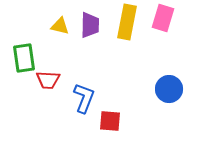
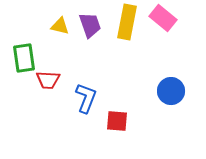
pink rectangle: rotated 68 degrees counterclockwise
purple trapezoid: rotated 20 degrees counterclockwise
blue circle: moved 2 px right, 2 px down
blue L-shape: moved 2 px right
red square: moved 7 px right
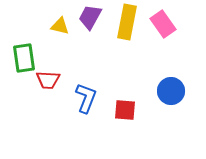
pink rectangle: moved 6 px down; rotated 16 degrees clockwise
purple trapezoid: moved 8 px up; rotated 132 degrees counterclockwise
red square: moved 8 px right, 11 px up
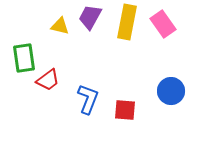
red trapezoid: rotated 40 degrees counterclockwise
blue L-shape: moved 2 px right, 1 px down
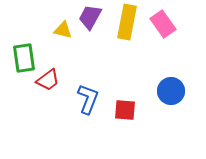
yellow triangle: moved 3 px right, 4 px down
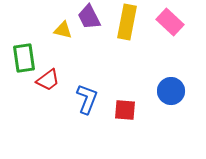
purple trapezoid: moved 1 px left; rotated 56 degrees counterclockwise
pink rectangle: moved 7 px right, 2 px up; rotated 12 degrees counterclockwise
blue L-shape: moved 1 px left
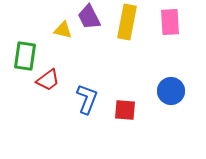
pink rectangle: rotated 44 degrees clockwise
green rectangle: moved 1 px right, 2 px up; rotated 16 degrees clockwise
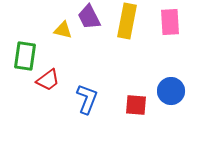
yellow rectangle: moved 1 px up
red square: moved 11 px right, 5 px up
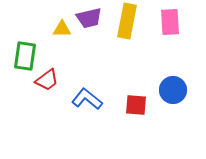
purple trapezoid: moved 1 px down; rotated 76 degrees counterclockwise
yellow triangle: moved 1 px left, 1 px up; rotated 12 degrees counterclockwise
red trapezoid: moved 1 px left
blue circle: moved 2 px right, 1 px up
blue L-shape: rotated 72 degrees counterclockwise
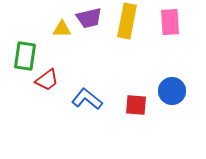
blue circle: moved 1 px left, 1 px down
